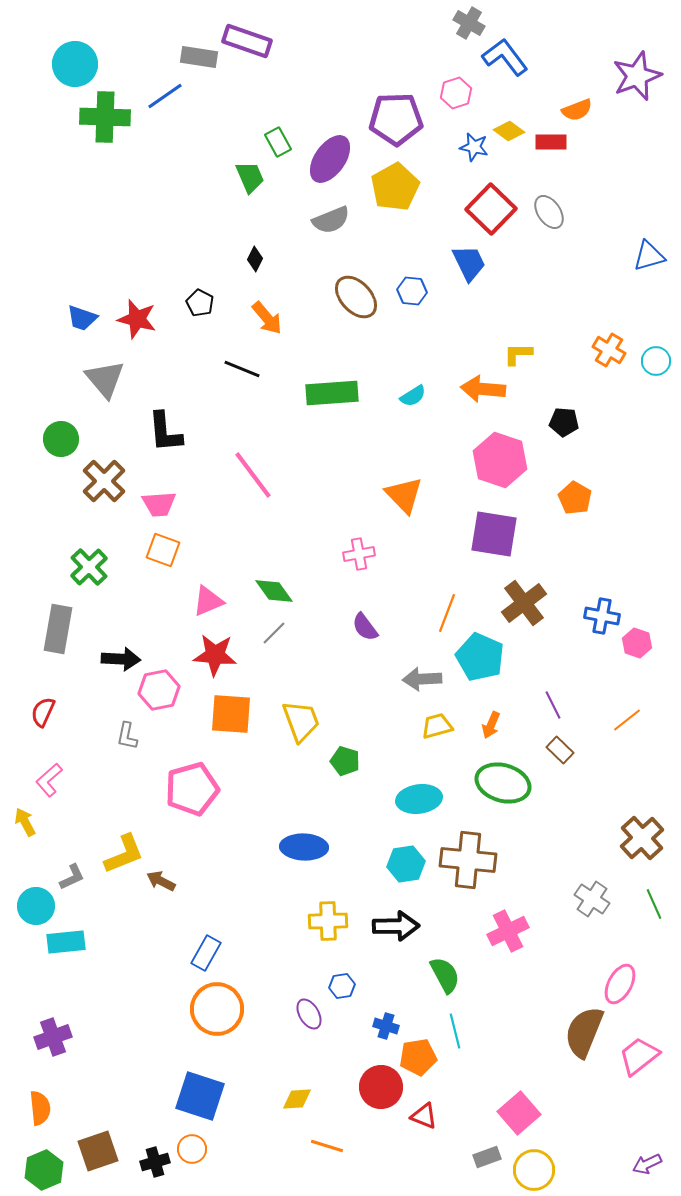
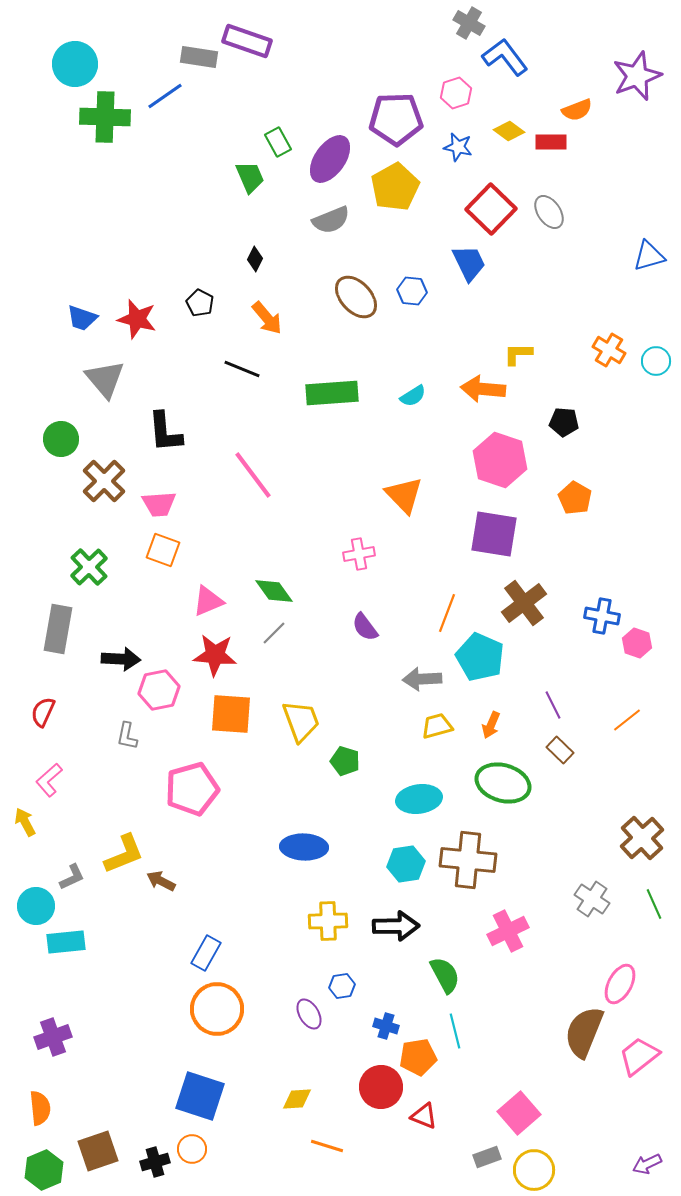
blue star at (474, 147): moved 16 px left
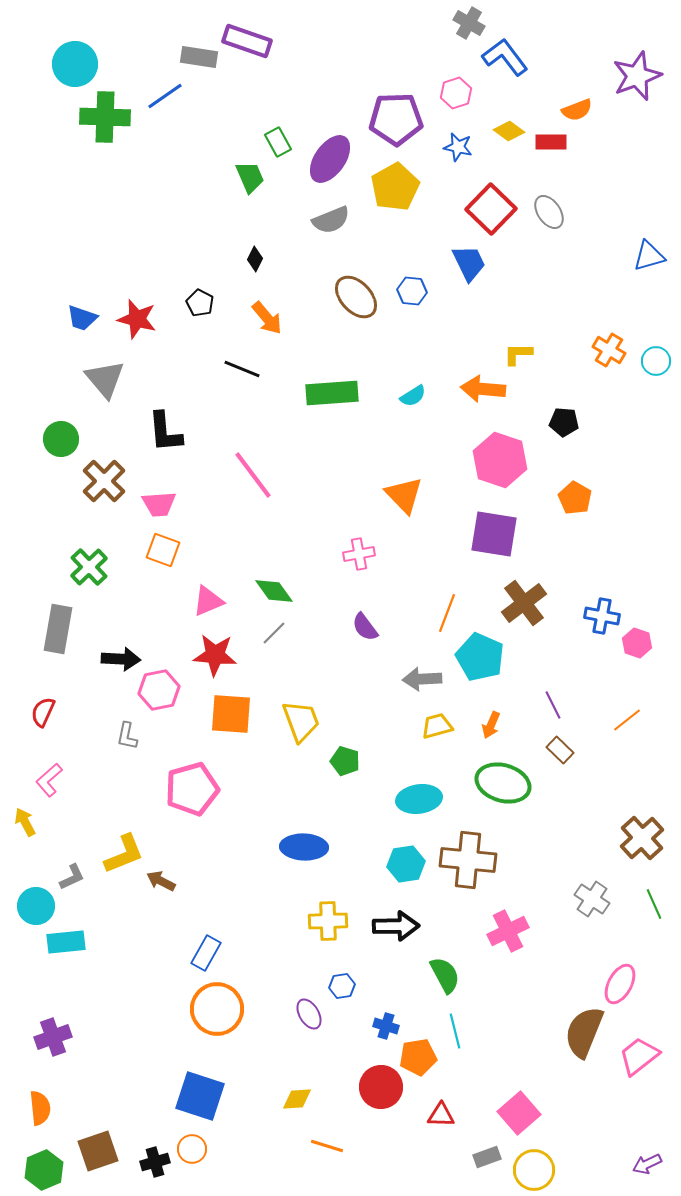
red triangle at (424, 1116): moved 17 px right, 1 px up; rotated 20 degrees counterclockwise
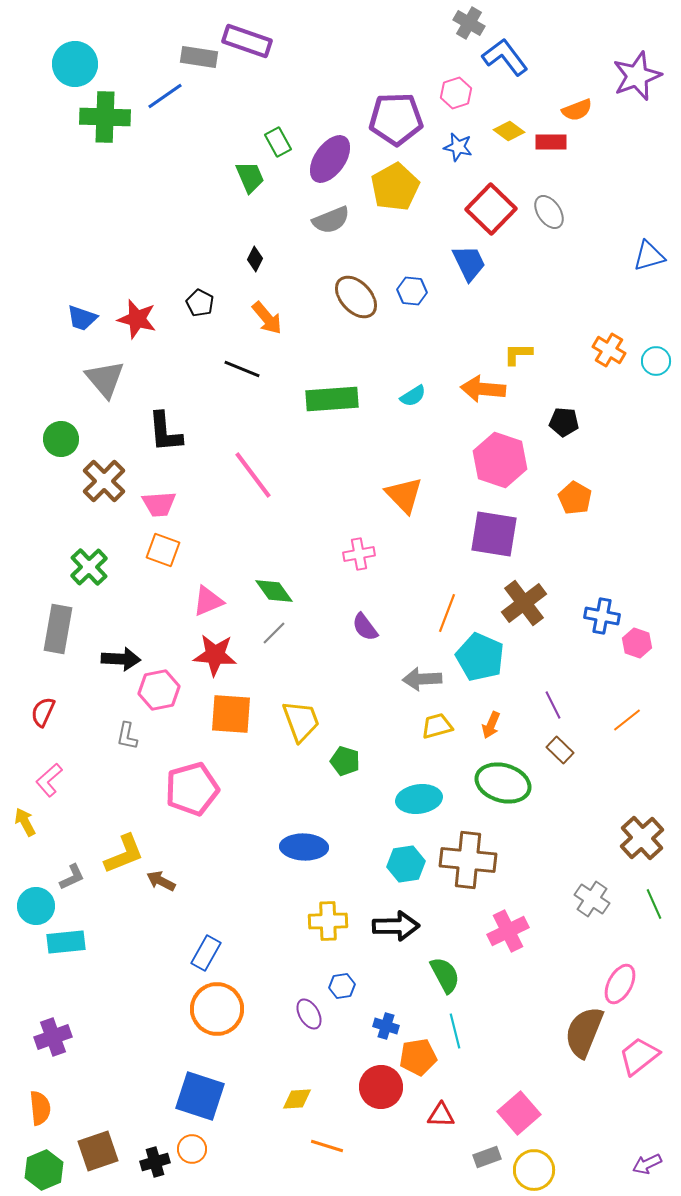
green rectangle at (332, 393): moved 6 px down
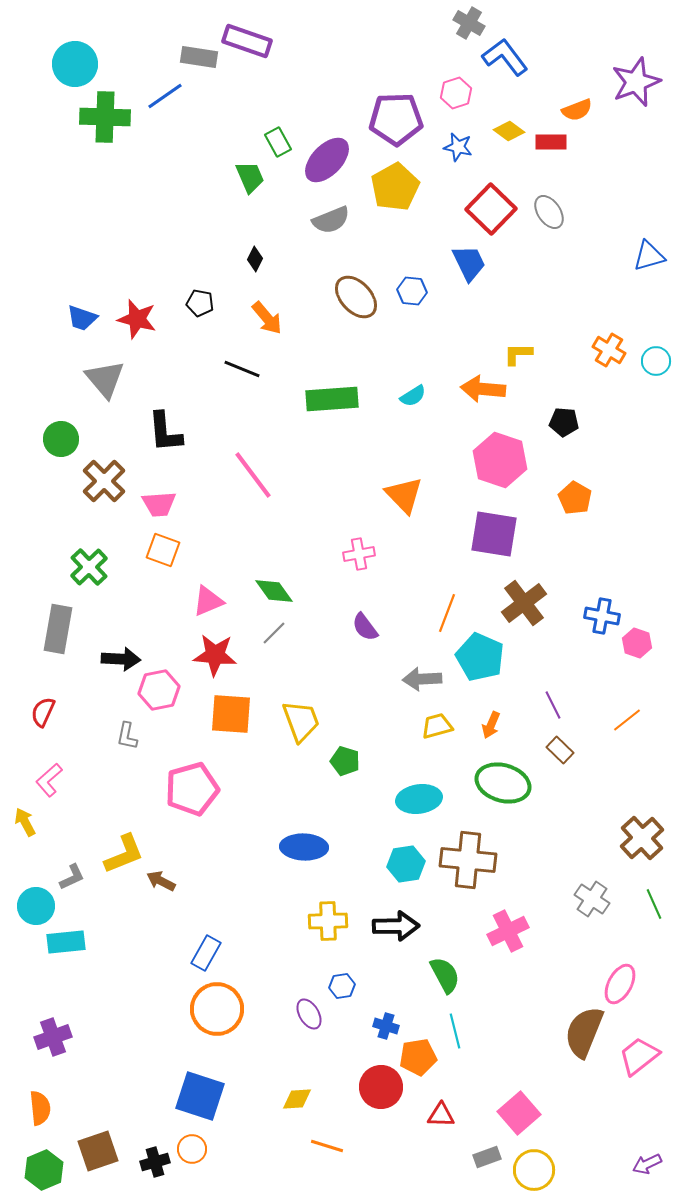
purple star at (637, 76): moved 1 px left, 6 px down
purple ellipse at (330, 159): moved 3 px left, 1 px down; rotated 9 degrees clockwise
black pentagon at (200, 303): rotated 16 degrees counterclockwise
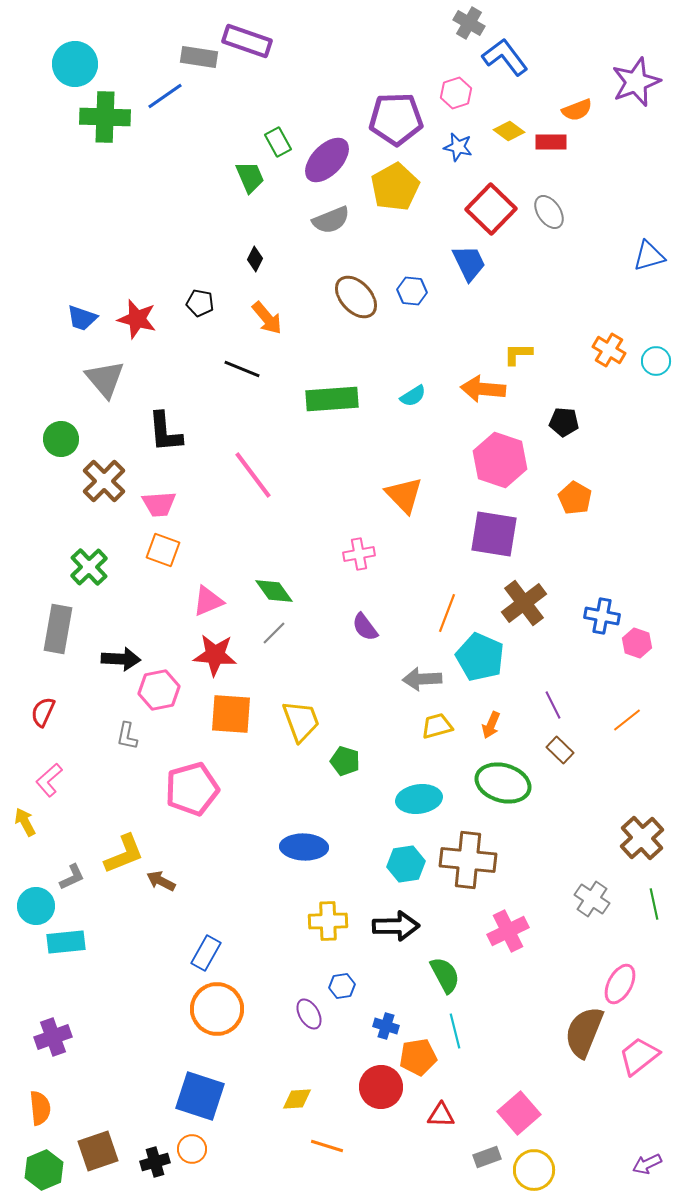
green line at (654, 904): rotated 12 degrees clockwise
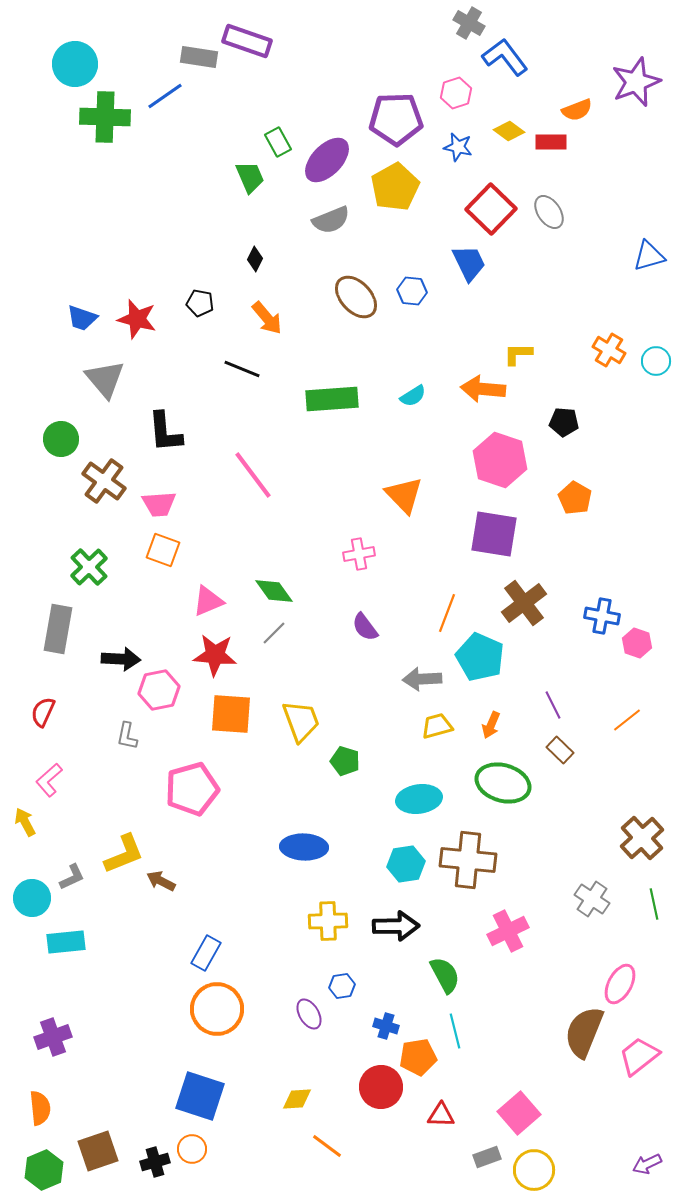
brown cross at (104, 481): rotated 9 degrees counterclockwise
cyan circle at (36, 906): moved 4 px left, 8 px up
orange line at (327, 1146): rotated 20 degrees clockwise
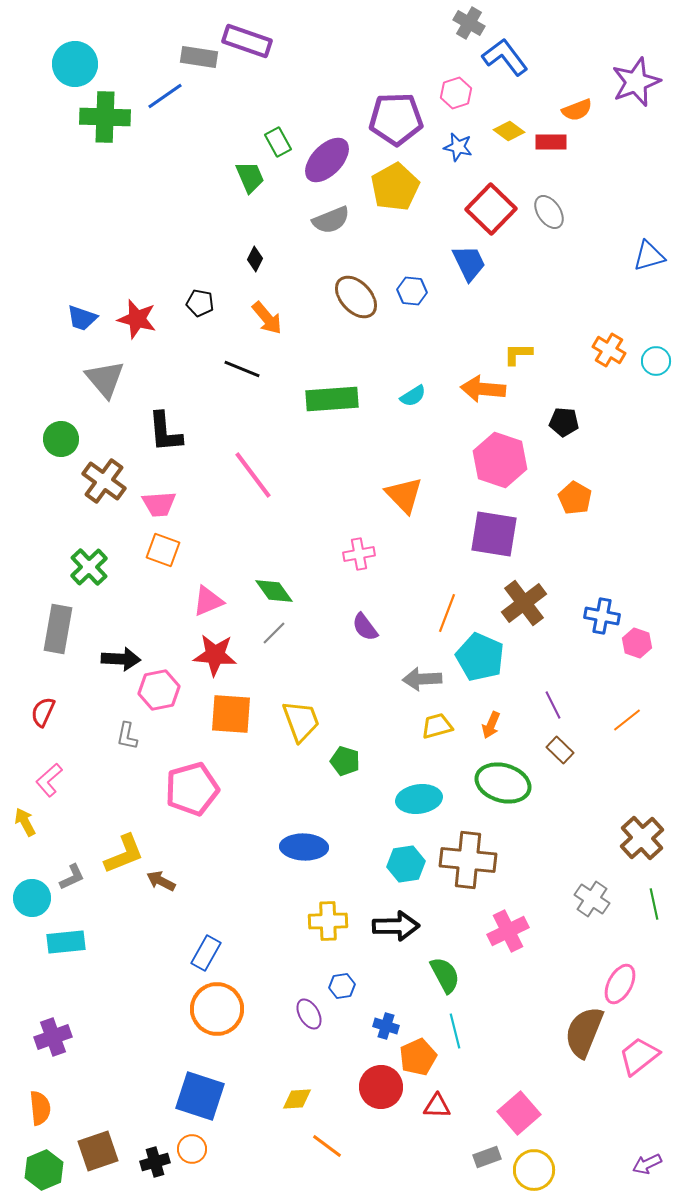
orange pentagon at (418, 1057): rotated 15 degrees counterclockwise
red triangle at (441, 1115): moved 4 px left, 9 px up
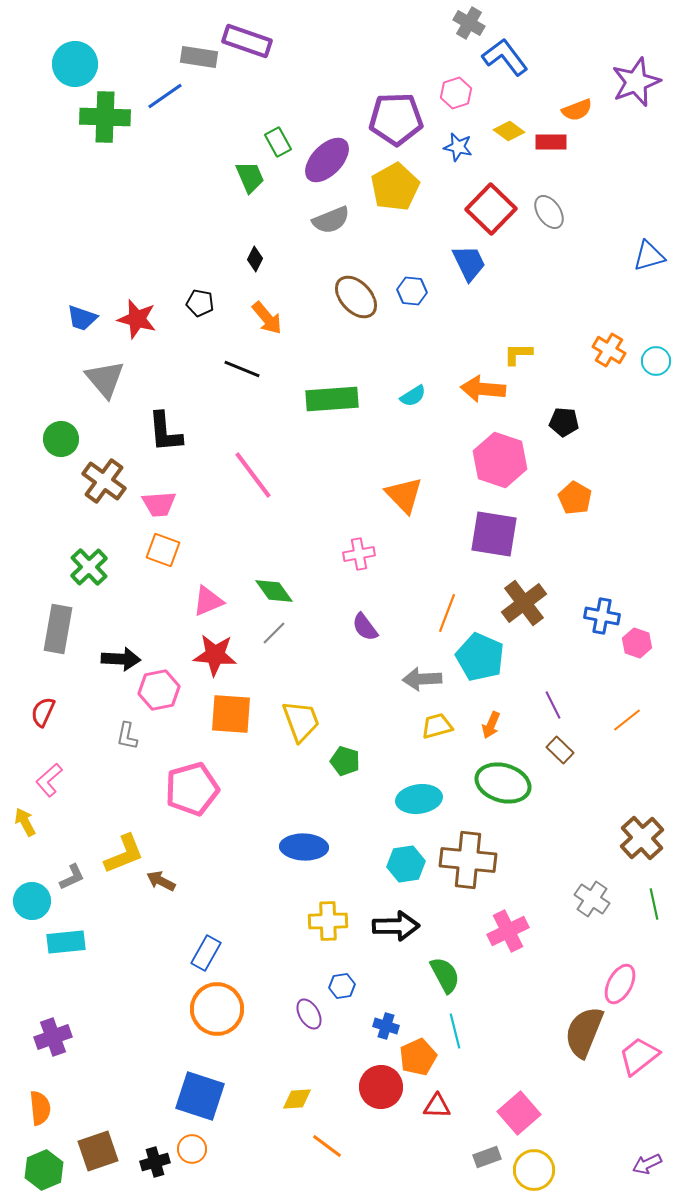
cyan circle at (32, 898): moved 3 px down
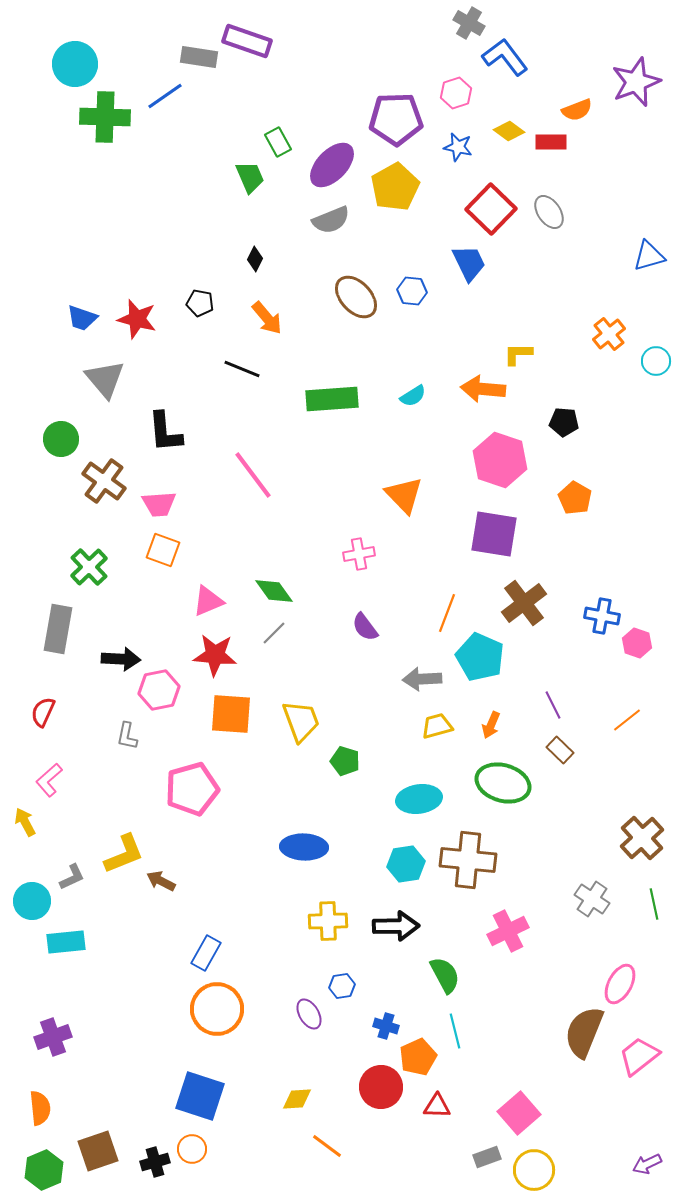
purple ellipse at (327, 160): moved 5 px right, 5 px down
orange cross at (609, 350): moved 16 px up; rotated 20 degrees clockwise
